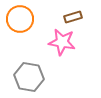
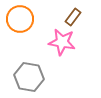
brown rectangle: rotated 36 degrees counterclockwise
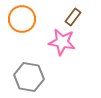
orange circle: moved 2 px right
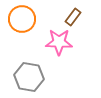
pink star: moved 3 px left; rotated 8 degrees counterclockwise
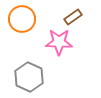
brown rectangle: rotated 18 degrees clockwise
gray hexagon: rotated 16 degrees clockwise
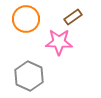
orange circle: moved 4 px right
gray hexagon: moved 1 px up
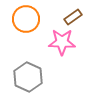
pink star: moved 3 px right
gray hexagon: moved 1 px left, 1 px down
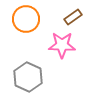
pink star: moved 3 px down
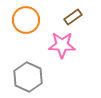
orange circle: moved 1 px down
